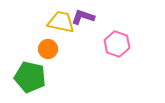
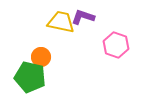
pink hexagon: moved 1 px left, 1 px down
orange circle: moved 7 px left, 8 px down
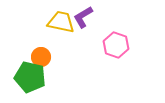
purple L-shape: rotated 50 degrees counterclockwise
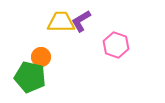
purple L-shape: moved 2 px left, 4 px down
yellow trapezoid: rotated 12 degrees counterclockwise
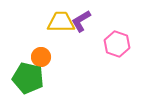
pink hexagon: moved 1 px right, 1 px up
green pentagon: moved 2 px left, 1 px down
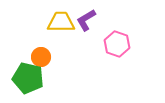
purple L-shape: moved 5 px right, 1 px up
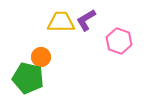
pink hexagon: moved 2 px right, 3 px up
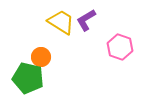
yellow trapezoid: rotated 32 degrees clockwise
pink hexagon: moved 1 px right, 6 px down
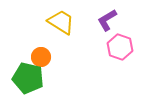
purple L-shape: moved 21 px right
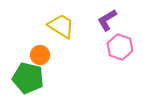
yellow trapezoid: moved 4 px down
orange circle: moved 1 px left, 2 px up
